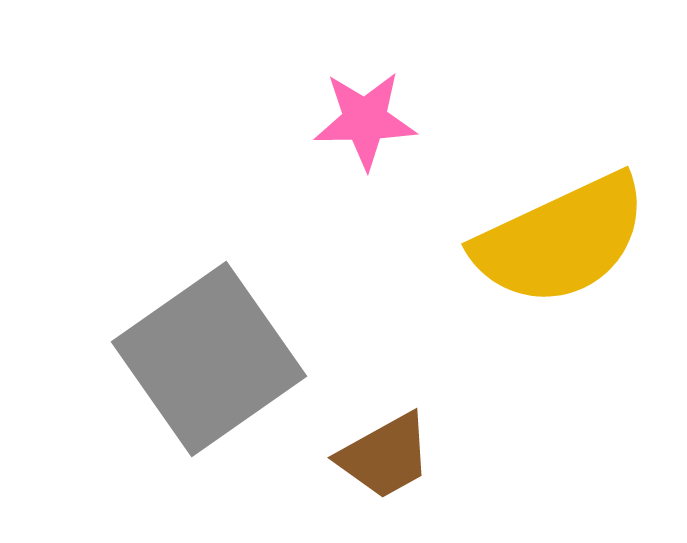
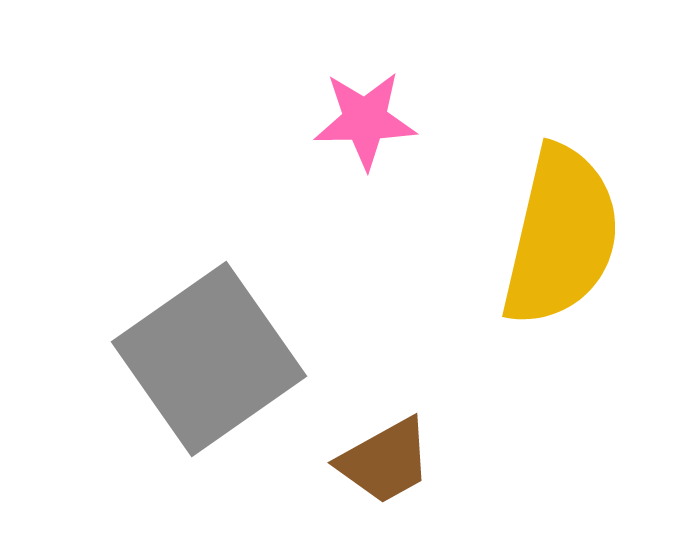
yellow semicircle: moved 4 px up; rotated 52 degrees counterclockwise
brown trapezoid: moved 5 px down
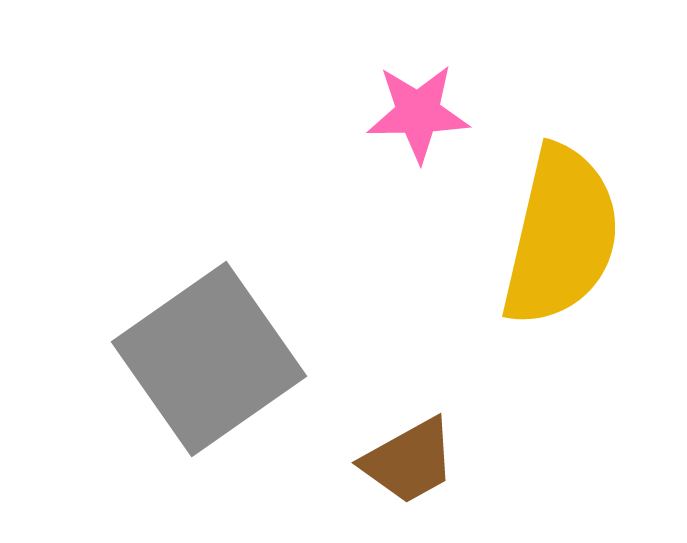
pink star: moved 53 px right, 7 px up
brown trapezoid: moved 24 px right
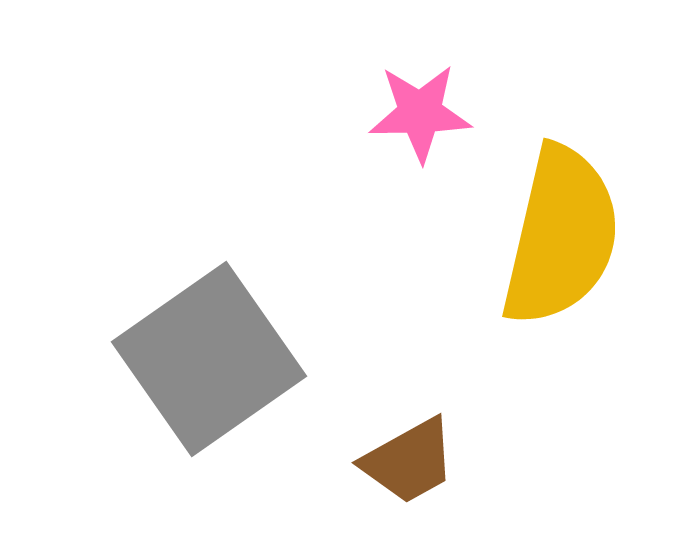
pink star: moved 2 px right
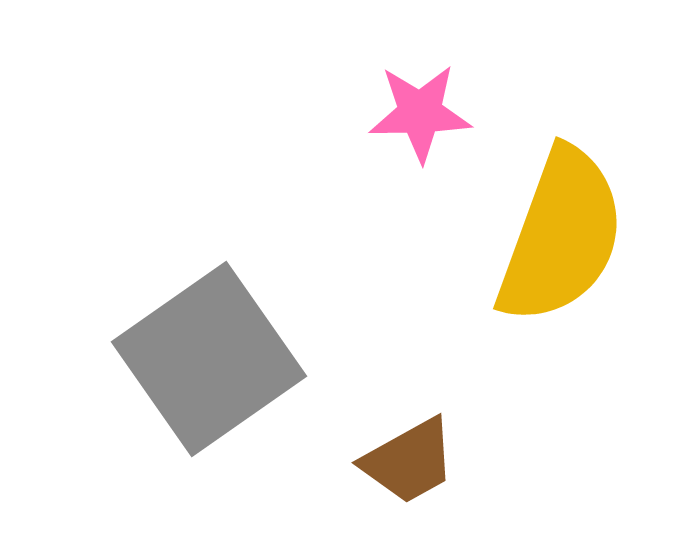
yellow semicircle: rotated 7 degrees clockwise
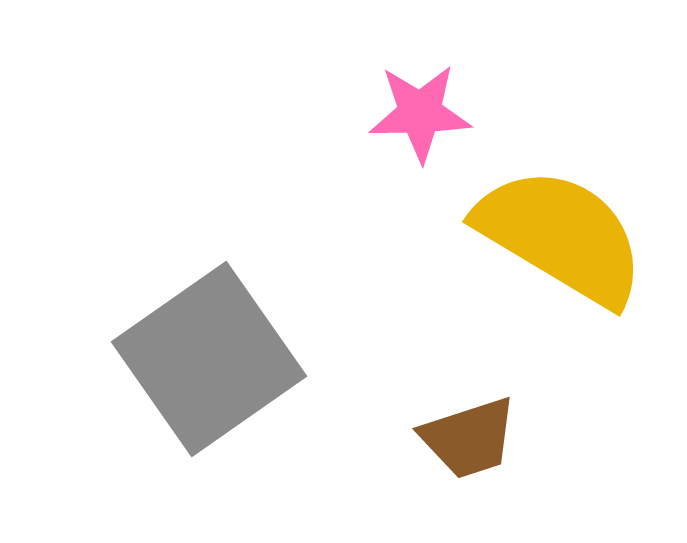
yellow semicircle: rotated 79 degrees counterclockwise
brown trapezoid: moved 60 px right, 23 px up; rotated 11 degrees clockwise
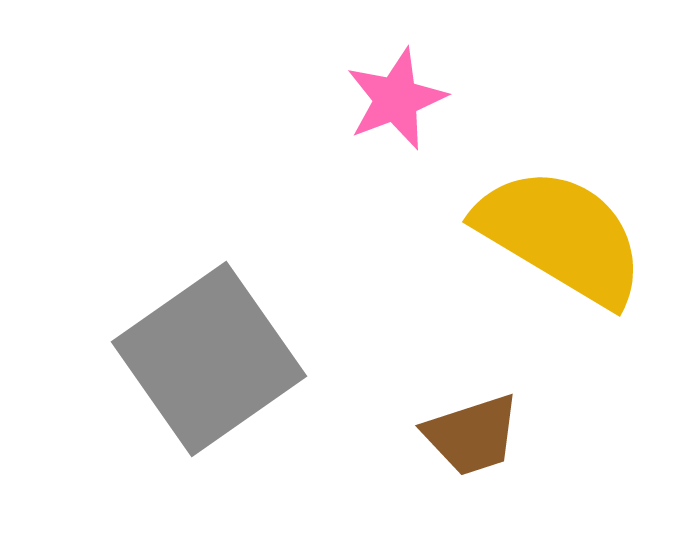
pink star: moved 24 px left, 14 px up; rotated 20 degrees counterclockwise
brown trapezoid: moved 3 px right, 3 px up
